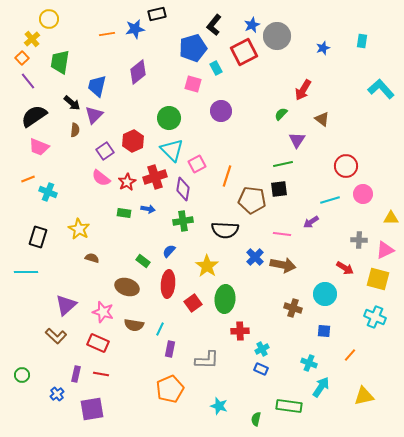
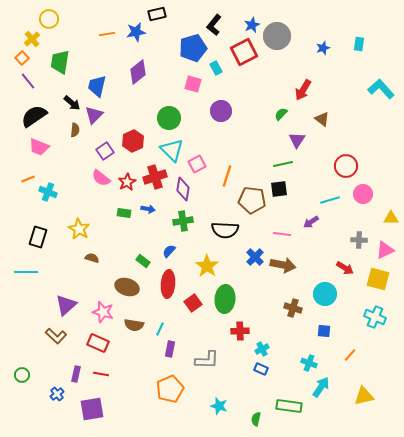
blue star at (135, 29): moved 1 px right, 3 px down
cyan rectangle at (362, 41): moved 3 px left, 3 px down
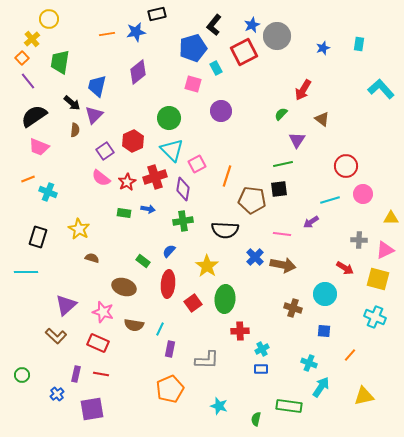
brown ellipse at (127, 287): moved 3 px left
blue rectangle at (261, 369): rotated 24 degrees counterclockwise
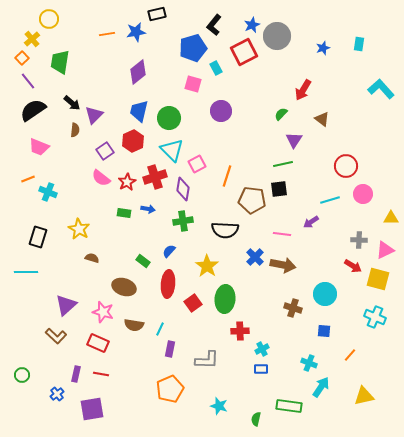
blue trapezoid at (97, 86): moved 42 px right, 25 px down
black semicircle at (34, 116): moved 1 px left, 6 px up
purple triangle at (297, 140): moved 3 px left
red arrow at (345, 268): moved 8 px right, 2 px up
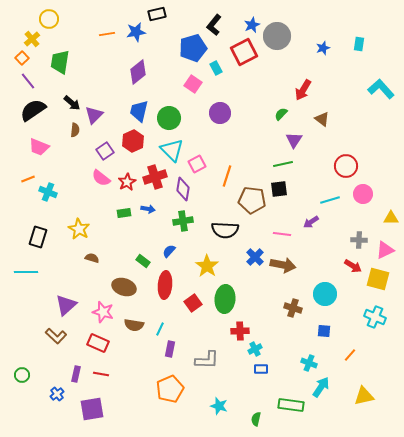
pink square at (193, 84): rotated 18 degrees clockwise
purple circle at (221, 111): moved 1 px left, 2 px down
green rectangle at (124, 213): rotated 16 degrees counterclockwise
red ellipse at (168, 284): moved 3 px left, 1 px down
cyan cross at (262, 349): moved 7 px left
green rectangle at (289, 406): moved 2 px right, 1 px up
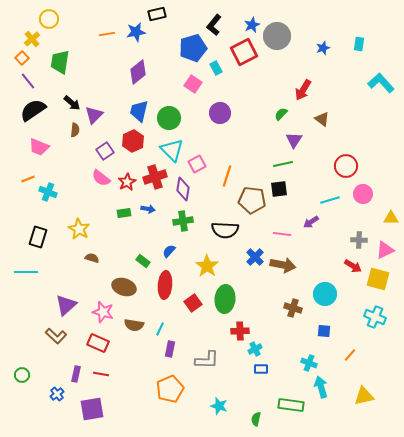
cyan L-shape at (381, 89): moved 6 px up
cyan arrow at (321, 387): rotated 50 degrees counterclockwise
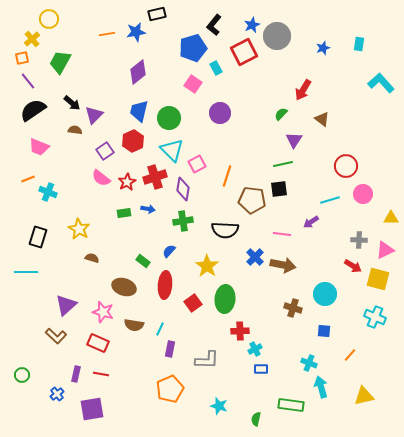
orange square at (22, 58): rotated 32 degrees clockwise
green trapezoid at (60, 62): rotated 20 degrees clockwise
brown semicircle at (75, 130): rotated 88 degrees counterclockwise
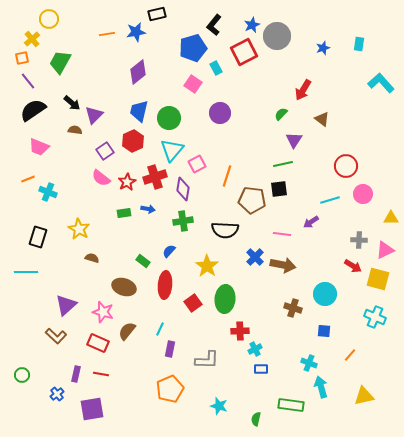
cyan triangle at (172, 150): rotated 25 degrees clockwise
brown semicircle at (134, 325): moved 7 px left, 6 px down; rotated 120 degrees clockwise
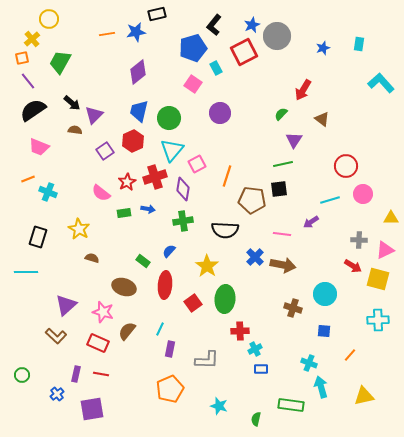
pink semicircle at (101, 178): moved 15 px down
cyan cross at (375, 317): moved 3 px right, 3 px down; rotated 25 degrees counterclockwise
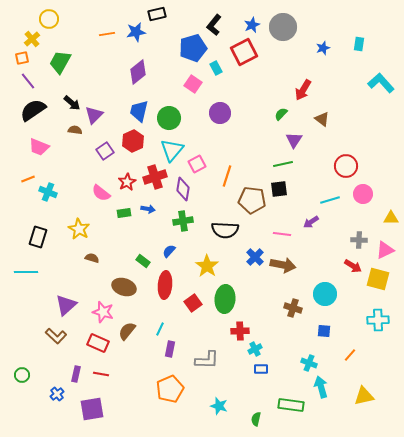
gray circle at (277, 36): moved 6 px right, 9 px up
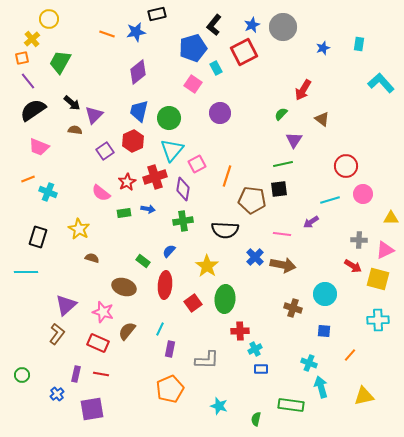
orange line at (107, 34): rotated 28 degrees clockwise
brown L-shape at (56, 336): moved 1 px right, 2 px up; rotated 95 degrees counterclockwise
